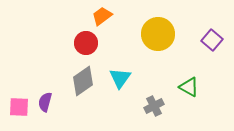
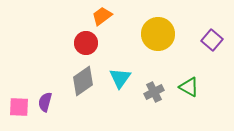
gray cross: moved 14 px up
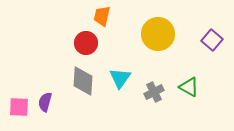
orange trapezoid: rotated 40 degrees counterclockwise
gray diamond: rotated 52 degrees counterclockwise
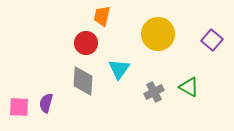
cyan triangle: moved 1 px left, 9 px up
purple semicircle: moved 1 px right, 1 px down
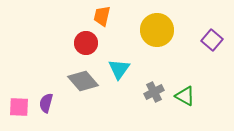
yellow circle: moved 1 px left, 4 px up
gray diamond: rotated 44 degrees counterclockwise
green triangle: moved 4 px left, 9 px down
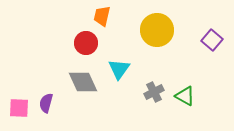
gray diamond: moved 1 px down; rotated 16 degrees clockwise
pink square: moved 1 px down
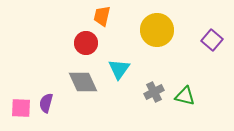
green triangle: rotated 15 degrees counterclockwise
pink square: moved 2 px right
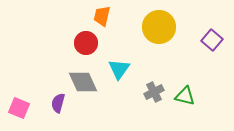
yellow circle: moved 2 px right, 3 px up
purple semicircle: moved 12 px right
pink square: moved 2 px left; rotated 20 degrees clockwise
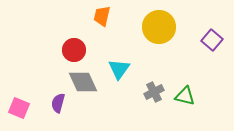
red circle: moved 12 px left, 7 px down
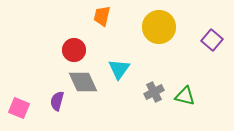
purple semicircle: moved 1 px left, 2 px up
